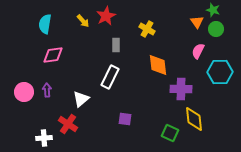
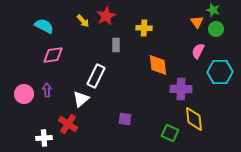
cyan semicircle: moved 1 px left, 2 px down; rotated 108 degrees clockwise
yellow cross: moved 3 px left, 1 px up; rotated 28 degrees counterclockwise
white rectangle: moved 14 px left, 1 px up
pink circle: moved 2 px down
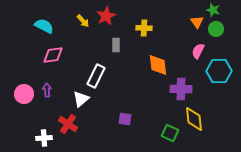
cyan hexagon: moved 1 px left, 1 px up
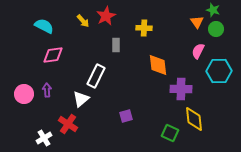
purple square: moved 1 px right, 3 px up; rotated 24 degrees counterclockwise
white cross: rotated 28 degrees counterclockwise
